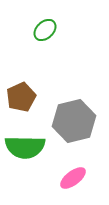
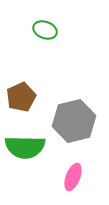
green ellipse: rotated 65 degrees clockwise
pink ellipse: moved 1 px up; rotated 32 degrees counterclockwise
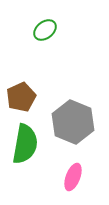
green ellipse: rotated 60 degrees counterclockwise
gray hexagon: moved 1 px left, 1 px down; rotated 24 degrees counterclockwise
green semicircle: moved 3 px up; rotated 81 degrees counterclockwise
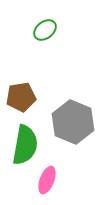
brown pentagon: rotated 16 degrees clockwise
green semicircle: moved 1 px down
pink ellipse: moved 26 px left, 3 px down
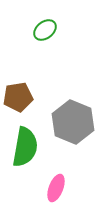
brown pentagon: moved 3 px left
green semicircle: moved 2 px down
pink ellipse: moved 9 px right, 8 px down
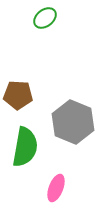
green ellipse: moved 12 px up
brown pentagon: moved 2 px up; rotated 12 degrees clockwise
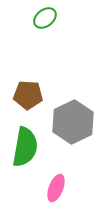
brown pentagon: moved 10 px right
gray hexagon: rotated 12 degrees clockwise
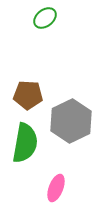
gray hexagon: moved 2 px left, 1 px up
green semicircle: moved 4 px up
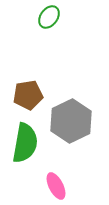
green ellipse: moved 4 px right, 1 px up; rotated 15 degrees counterclockwise
brown pentagon: rotated 12 degrees counterclockwise
pink ellipse: moved 2 px up; rotated 48 degrees counterclockwise
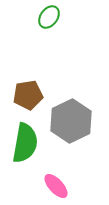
pink ellipse: rotated 16 degrees counterclockwise
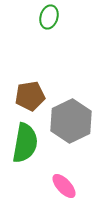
green ellipse: rotated 20 degrees counterclockwise
brown pentagon: moved 2 px right, 1 px down
pink ellipse: moved 8 px right
